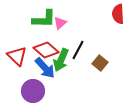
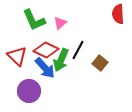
green L-shape: moved 10 px left, 1 px down; rotated 65 degrees clockwise
red diamond: rotated 15 degrees counterclockwise
purple circle: moved 4 px left
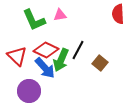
pink triangle: moved 8 px up; rotated 32 degrees clockwise
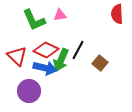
red semicircle: moved 1 px left
blue arrow: rotated 35 degrees counterclockwise
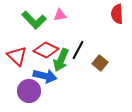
green L-shape: rotated 20 degrees counterclockwise
blue arrow: moved 8 px down
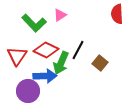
pink triangle: rotated 24 degrees counterclockwise
green L-shape: moved 3 px down
red triangle: rotated 20 degrees clockwise
green arrow: moved 3 px down
blue arrow: rotated 15 degrees counterclockwise
purple circle: moved 1 px left
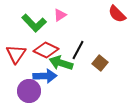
red semicircle: rotated 42 degrees counterclockwise
red triangle: moved 1 px left, 2 px up
green arrow: rotated 85 degrees clockwise
purple circle: moved 1 px right
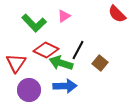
pink triangle: moved 4 px right, 1 px down
red triangle: moved 9 px down
blue arrow: moved 20 px right, 10 px down
purple circle: moved 1 px up
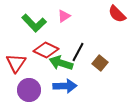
black line: moved 2 px down
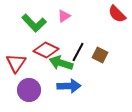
brown square: moved 8 px up; rotated 14 degrees counterclockwise
blue arrow: moved 4 px right
